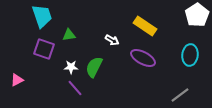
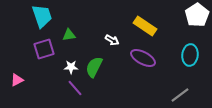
purple square: rotated 35 degrees counterclockwise
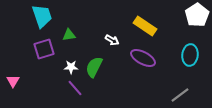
pink triangle: moved 4 px left, 1 px down; rotated 32 degrees counterclockwise
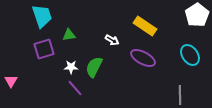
cyan ellipse: rotated 40 degrees counterclockwise
pink triangle: moved 2 px left
gray line: rotated 54 degrees counterclockwise
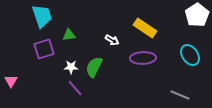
yellow rectangle: moved 2 px down
purple ellipse: rotated 30 degrees counterclockwise
gray line: rotated 66 degrees counterclockwise
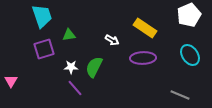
white pentagon: moved 8 px left; rotated 10 degrees clockwise
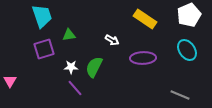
yellow rectangle: moved 9 px up
cyan ellipse: moved 3 px left, 5 px up
pink triangle: moved 1 px left
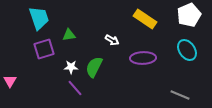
cyan trapezoid: moved 3 px left, 2 px down
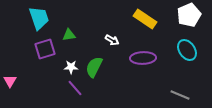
purple square: moved 1 px right
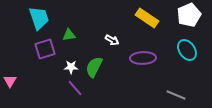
yellow rectangle: moved 2 px right, 1 px up
gray line: moved 4 px left
